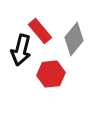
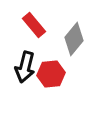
red rectangle: moved 6 px left, 6 px up
black arrow: moved 4 px right, 17 px down
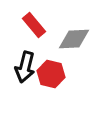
gray diamond: rotated 48 degrees clockwise
red hexagon: rotated 20 degrees clockwise
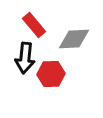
black arrow: moved 9 px up; rotated 8 degrees counterclockwise
red hexagon: rotated 16 degrees counterclockwise
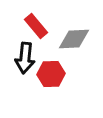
red rectangle: moved 2 px right, 1 px down
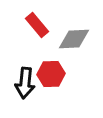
red rectangle: moved 1 px right, 1 px up
black arrow: moved 25 px down
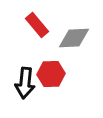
gray diamond: moved 1 px up
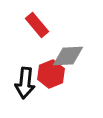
gray diamond: moved 6 px left, 18 px down
red hexagon: rotated 20 degrees counterclockwise
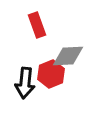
red rectangle: rotated 20 degrees clockwise
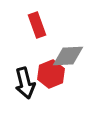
black arrow: rotated 20 degrees counterclockwise
